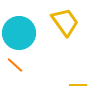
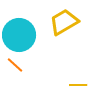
yellow trapezoid: moved 1 px left; rotated 84 degrees counterclockwise
cyan circle: moved 2 px down
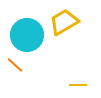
cyan circle: moved 8 px right
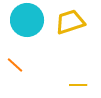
yellow trapezoid: moved 6 px right; rotated 12 degrees clockwise
cyan circle: moved 15 px up
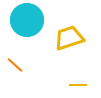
yellow trapezoid: moved 1 px left, 16 px down
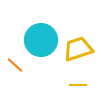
cyan circle: moved 14 px right, 20 px down
yellow trapezoid: moved 9 px right, 11 px down
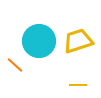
cyan circle: moved 2 px left, 1 px down
yellow trapezoid: moved 8 px up
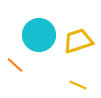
cyan circle: moved 6 px up
yellow line: rotated 24 degrees clockwise
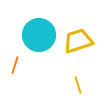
orange line: rotated 66 degrees clockwise
yellow line: rotated 48 degrees clockwise
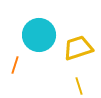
yellow trapezoid: moved 7 px down
yellow line: moved 1 px right, 1 px down
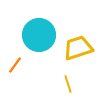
orange line: rotated 18 degrees clockwise
yellow line: moved 11 px left, 2 px up
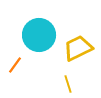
yellow trapezoid: rotated 8 degrees counterclockwise
